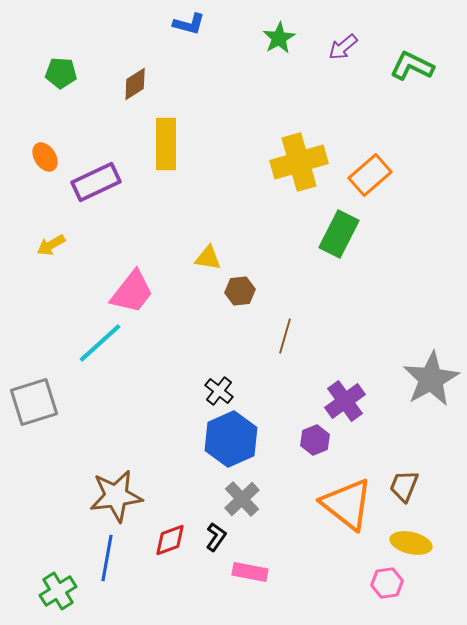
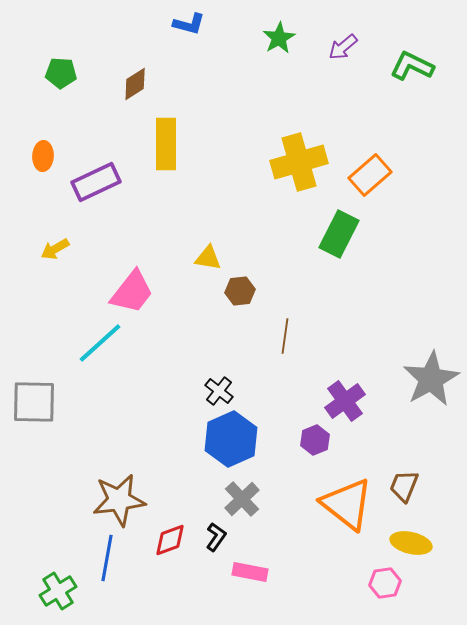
orange ellipse: moved 2 px left, 1 px up; rotated 36 degrees clockwise
yellow arrow: moved 4 px right, 4 px down
brown line: rotated 8 degrees counterclockwise
gray square: rotated 18 degrees clockwise
brown star: moved 3 px right, 4 px down
pink hexagon: moved 2 px left
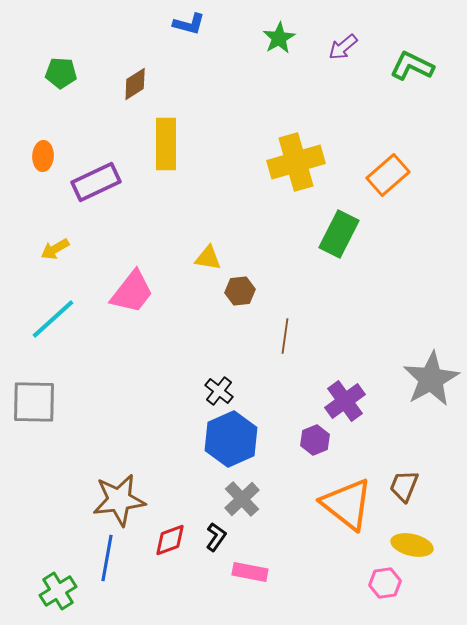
yellow cross: moved 3 px left
orange rectangle: moved 18 px right
cyan line: moved 47 px left, 24 px up
yellow ellipse: moved 1 px right, 2 px down
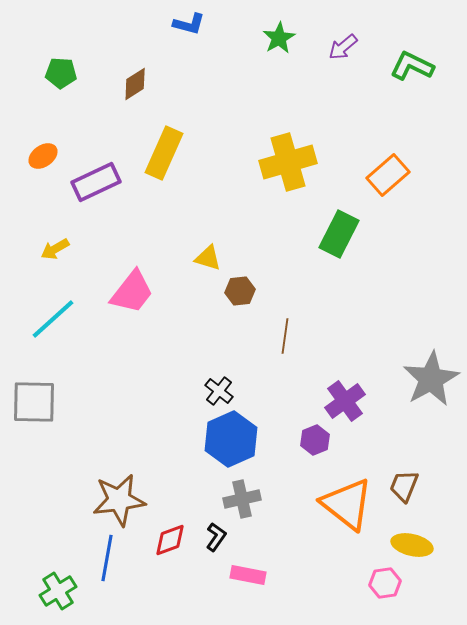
yellow rectangle: moved 2 px left, 9 px down; rotated 24 degrees clockwise
orange ellipse: rotated 52 degrees clockwise
yellow cross: moved 8 px left
yellow triangle: rotated 8 degrees clockwise
gray cross: rotated 30 degrees clockwise
pink rectangle: moved 2 px left, 3 px down
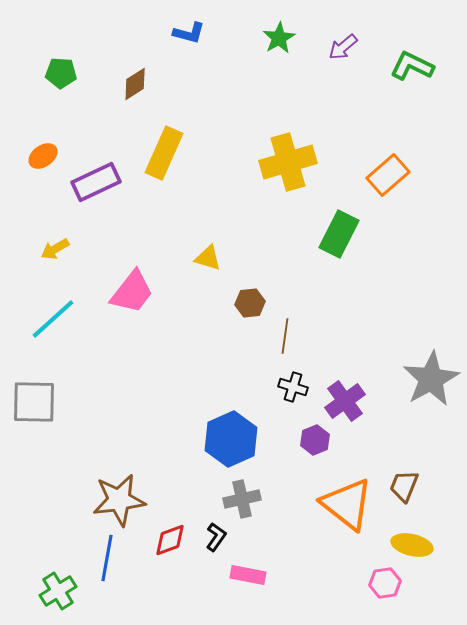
blue L-shape: moved 9 px down
brown hexagon: moved 10 px right, 12 px down
black cross: moved 74 px right, 4 px up; rotated 20 degrees counterclockwise
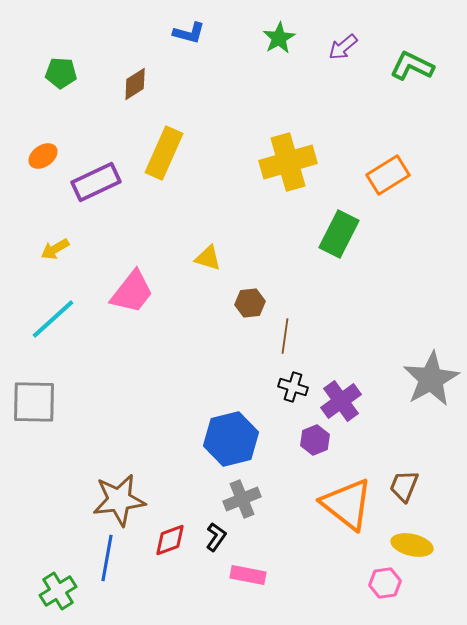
orange rectangle: rotated 9 degrees clockwise
purple cross: moved 4 px left
blue hexagon: rotated 10 degrees clockwise
gray cross: rotated 9 degrees counterclockwise
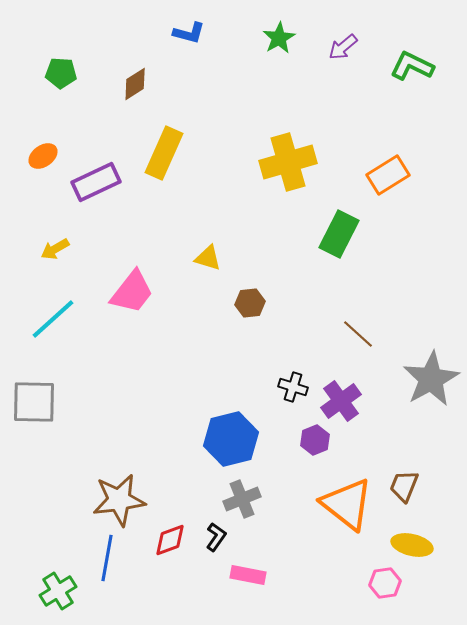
brown line: moved 73 px right, 2 px up; rotated 56 degrees counterclockwise
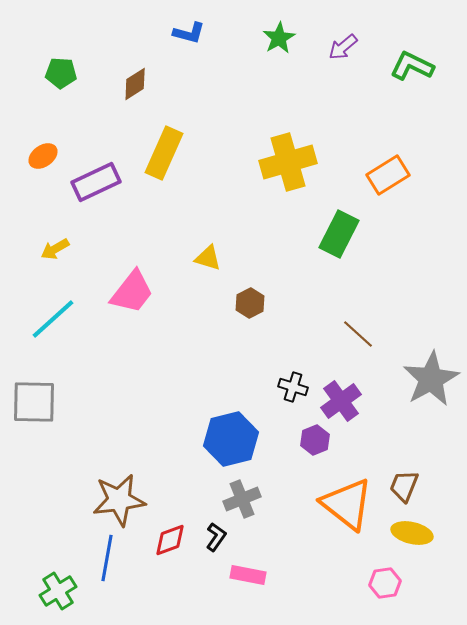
brown hexagon: rotated 20 degrees counterclockwise
yellow ellipse: moved 12 px up
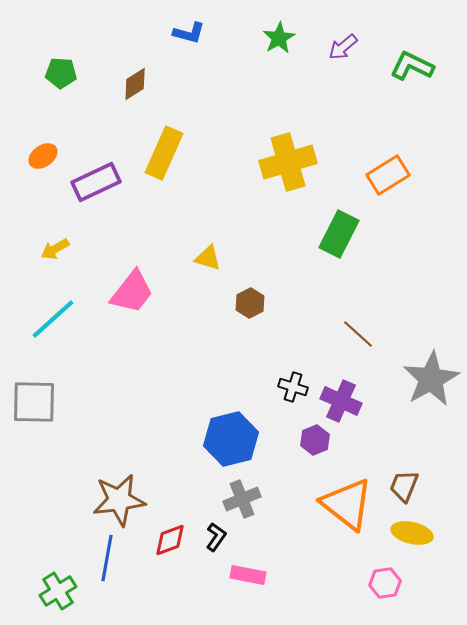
purple cross: rotated 30 degrees counterclockwise
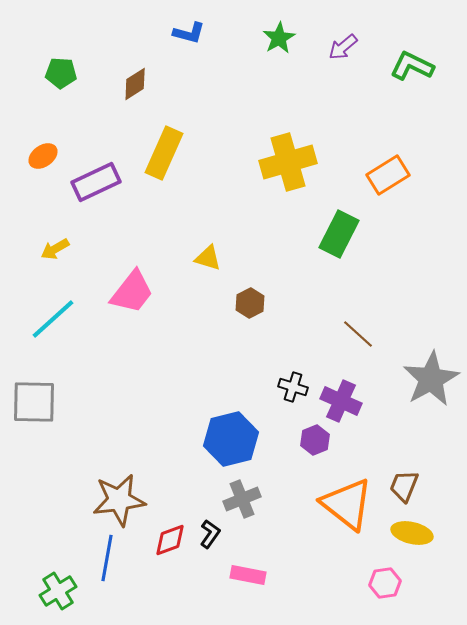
black L-shape: moved 6 px left, 3 px up
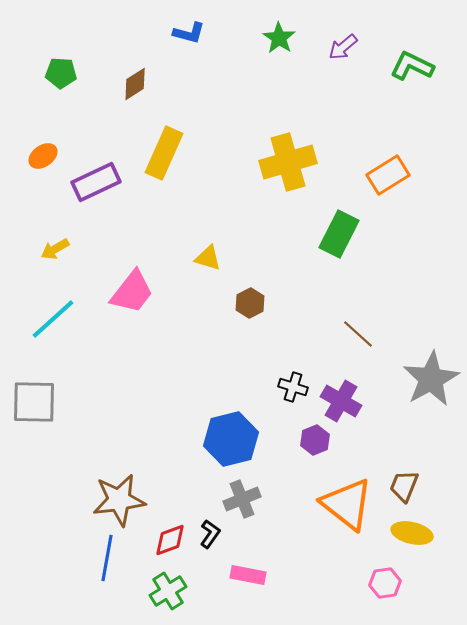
green star: rotated 8 degrees counterclockwise
purple cross: rotated 6 degrees clockwise
green cross: moved 110 px right
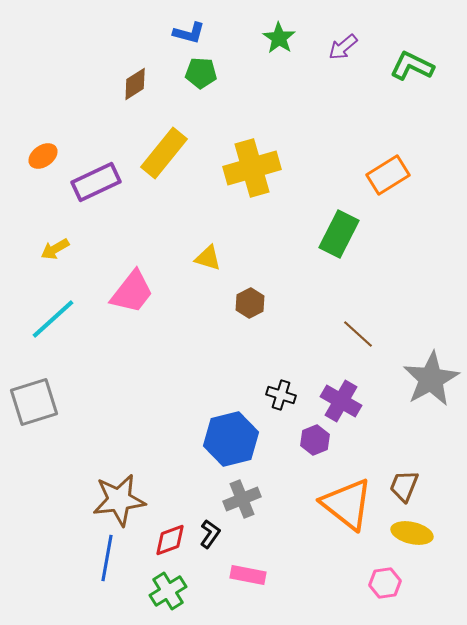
green pentagon: moved 140 px right
yellow rectangle: rotated 15 degrees clockwise
yellow cross: moved 36 px left, 6 px down
black cross: moved 12 px left, 8 px down
gray square: rotated 18 degrees counterclockwise
